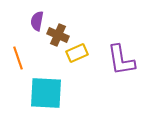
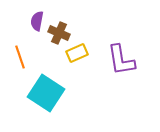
brown cross: moved 1 px right, 2 px up
orange line: moved 2 px right, 1 px up
cyan square: rotated 30 degrees clockwise
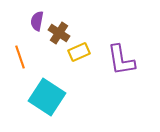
brown cross: rotated 10 degrees clockwise
yellow rectangle: moved 2 px right, 1 px up
cyan square: moved 1 px right, 4 px down
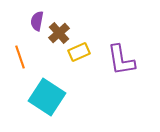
brown cross: rotated 15 degrees clockwise
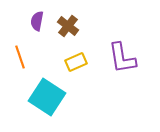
brown cross: moved 9 px right, 7 px up; rotated 10 degrees counterclockwise
yellow rectangle: moved 3 px left, 10 px down
purple L-shape: moved 1 px right, 2 px up
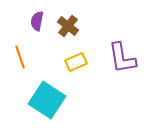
cyan square: moved 3 px down
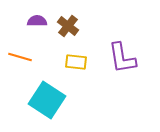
purple semicircle: rotated 78 degrees clockwise
orange line: rotated 55 degrees counterclockwise
yellow rectangle: rotated 30 degrees clockwise
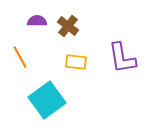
orange line: rotated 45 degrees clockwise
cyan square: rotated 21 degrees clockwise
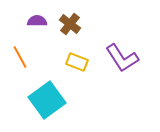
brown cross: moved 2 px right, 2 px up
purple L-shape: rotated 24 degrees counterclockwise
yellow rectangle: moved 1 px right; rotated 15 degrees clockwise
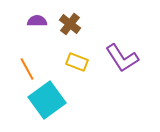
orange line: moved 7 px right, 12 px down
